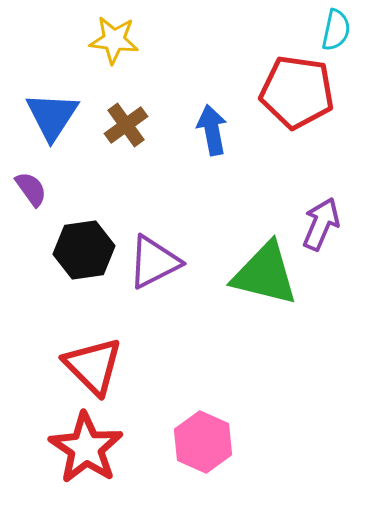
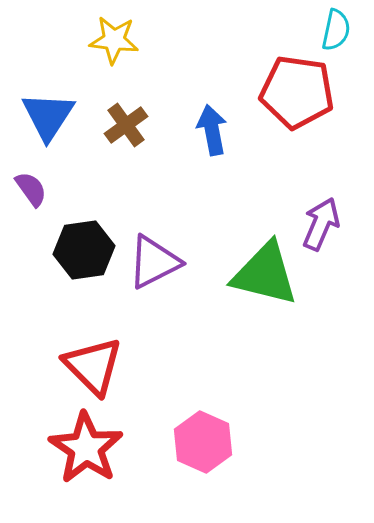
blue triangle: moved 4 px left
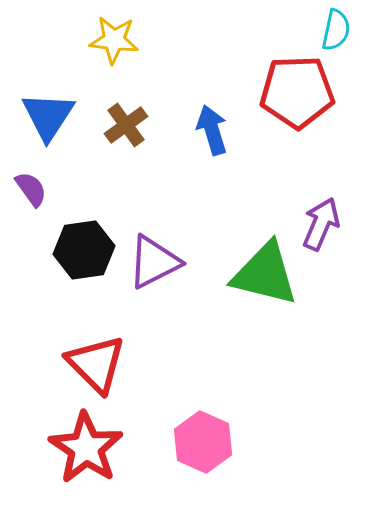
red pentagon: rotated 10 degrees counterclockwise
blue arrow: rotated 6 degrees counterclockwise
red triangle: moved 3 px right, 2 px up
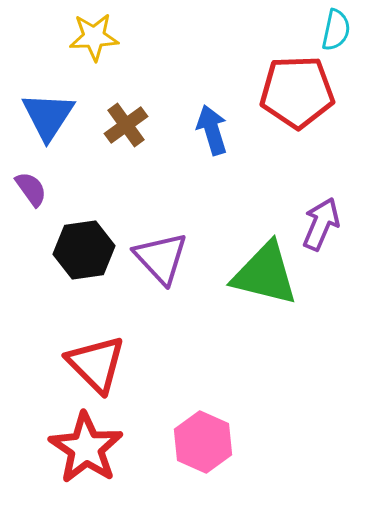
yellow star: moved 20 px left, 3 px up; rotated 9 degrees counterclockwise
purple triangle: moved 7 px right, 4 px up; rotated 46 degrees counterclockwise
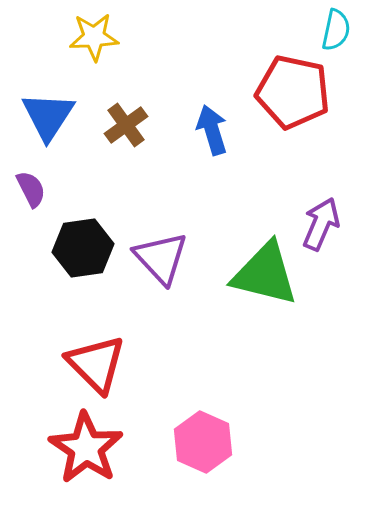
red pentagon: moved 4 px left; rotated 14 degrees clockwise
purple semicircle: rotated 9 degrees clockwise
black hexagon: moved 1 px left, 2 px up
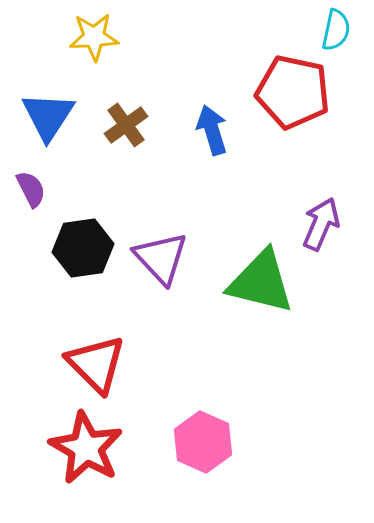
green triangle: moved 4 px left, 8 px down
red star: rotated 4 degrees counterclockwise
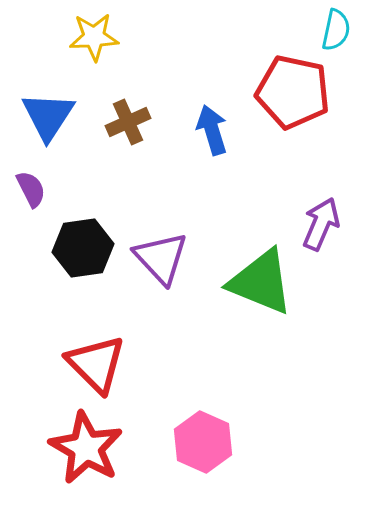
brown cross: moved 2 px right, 3 px up; rotated 12 degrees clockwise
green triangle: rotated 8 degrees clockwise
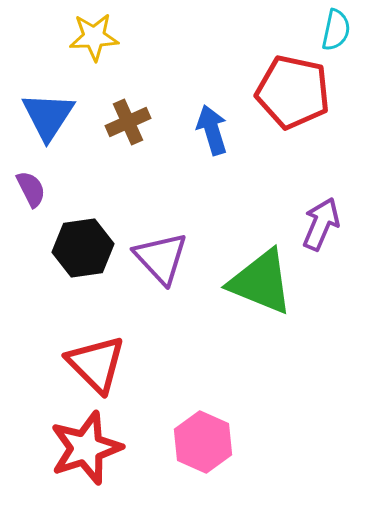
red star: rotated 24 degrees clockwise
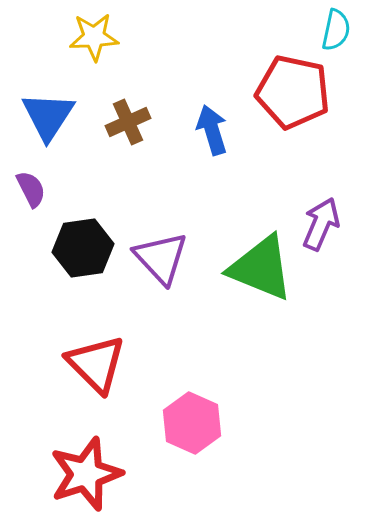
green triangle: moved 14 px up
pink hexagon: moved 11 px left, 19 px up
red star: moved 26 px down
